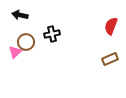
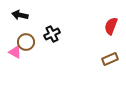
black cross: rotated 14 degrees counterclockwise
pink triangle: rotated 48 degrees counterclockwise
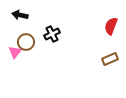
pink triangle: rotated 40 degrees clockwise
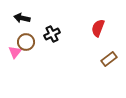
black arrow: moved 2 px right, 3 px down
red semicircle: moved 13 px left, 2 px down
brown rectangle: moved 1 px left; rotated 14 degrees counterclockwise
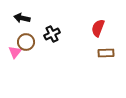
brown rectangle: moved 3 px left, 6 px up; rotated 35 degrees clockwise
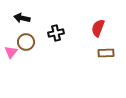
black cross: moved 4 px right, 1 px up; rotated 14 degrees clockwise
pink triangle: moved 4 px left
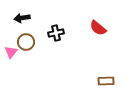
black arrow: rotated 21 degrees counterclockwise
red semicircle: rotated 72 degrees counterclockwise
brown rectangle: moved 28 px down
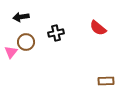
black arrow: moved 1 px left, 1 px up
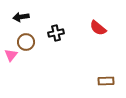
pink triangle: moved 3 px down
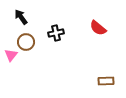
black arrow: rotated 63 degrees clockwise
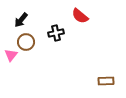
black arrow: moved 3 px down; rotated 105 degrees counterclockwise
red semicircle: moved 18 px left, 12 px up
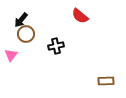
black cross: moved 13 px down
brown circle: moved 8 px up
